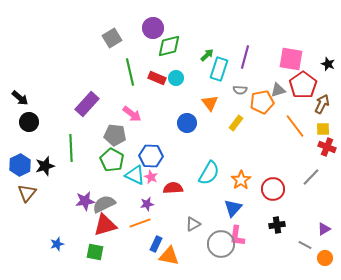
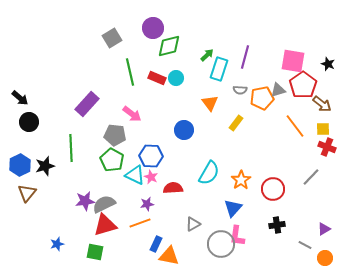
pink square at (291, 59): moved 2 px right, 2 px down
orange pentagon at (262, 102): moved 4 px up
brown arrow at (322, 104): rotated 102 degrees clockwise
blue circle at (187, 123): moved 3 px left, 7 px down
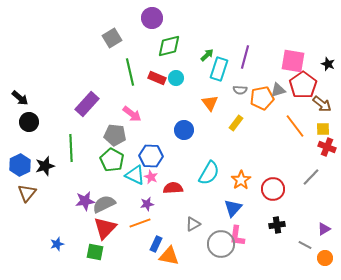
purple circle at (153, 28): moved 1 px left, 10 px up
red triangle at (105, 225): moved 3 px down; rotated 30 degrees counterclockwise
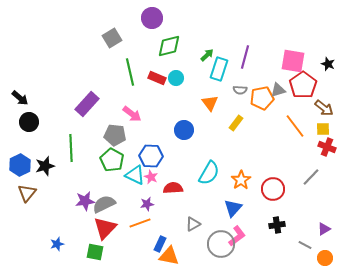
brown arrow at (322, 104): moved 2 px right, 4 px down
pink L-shape at (237, 236): rotated 135 degrees counterclockwise
blue rectangle at (156, 244): moved 4 px right
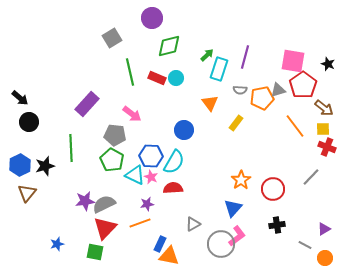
cyan semicircle at (209, 173): moved 35 px left, 11 px up
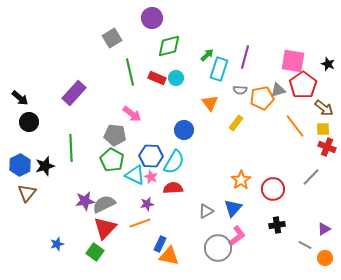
purple rectangle at (87, 104): moved 13 px left, 11 px up
gray triangle at (193, 224): moved 13 px right, 13 px up
gray circle at (221, 244): moved 3 px left, 4 px down
green square at (95, 252): rotated 24 degrees clockwise
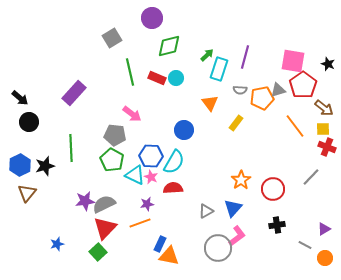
green square at (95, 252): moved 3 px right; rotated 12 degrees clockwise
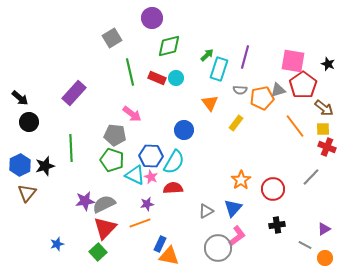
green pentagon at (112, 160): rotated 10 degrees counterclockwise
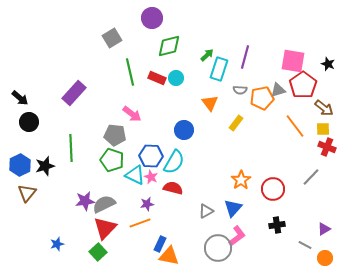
red semicircle at (173, 188): rotated 18 degrees clockwise
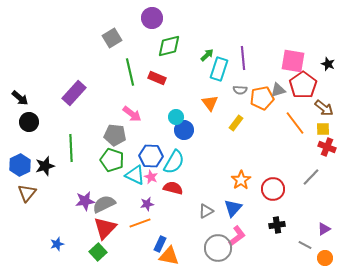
purple line at (245, 57): moved 2 px left, 1 px down; rotated 20 degrees counterclockwise
cyan circle at (176, 78): moved 39 px down
orange line at (295, 126): moved 3 px up
